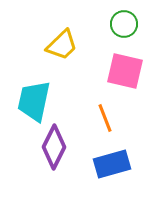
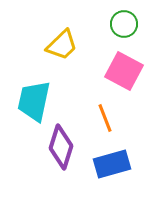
pink square: moved 1 px left; rotated 15 degrees clockwise
purple diamond: moved 7 px right; rotated 9 degrees counterclockwise
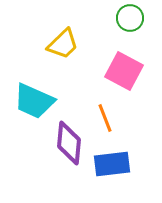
green circle: moved 6 px right, 6 px up
yellow trapezoid: moved 1 px right, 1 px up
cyan trapezoid: rotated 78 degrees counterclockwise
purple diamond: moved 8 px right, 4 px up; rotated 12 degrees counterclockwise
blue rectangle: rotated 9 degrees clockwise
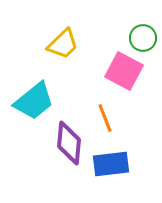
green circle: moved 13 px right, 20 px down
cyan trapezoid: rotated 63 degrees counterclockwise
blue rectangle: moved 1 px left
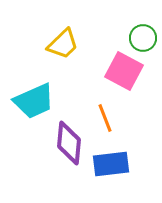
cyan trapezoid: rotated 15 degrees clockwise
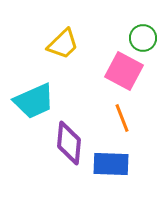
orange line: moved 17 px right
blue rectangle: rotated 9 degrees clockwise
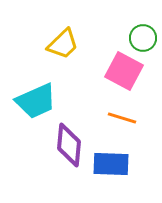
cyan trapezoid: moved 2 px right
orange line: rotated 52 degrees counterclockwise
purple diamond: moved 2 px down
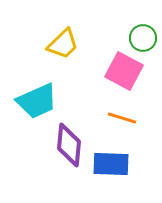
cyan trapezoid: moved 1 px right
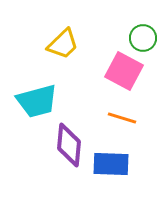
cyan trapezoid: rotated 9 degrees clockwise
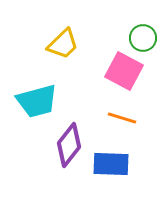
purple diamond: rotated 33 degrees clockwise
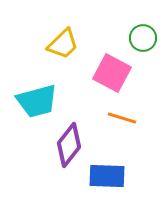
pink square: moved 12 px left, 2 px down
blue rectangle: moved 4 px left, 12 px down
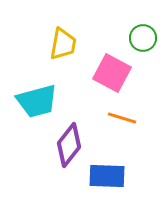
yellow trapezoid: rotated 36 degrees counterclockwise
